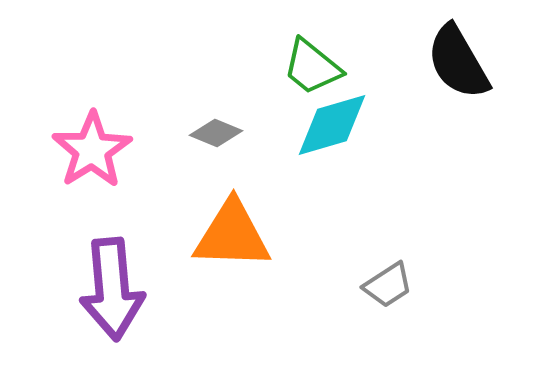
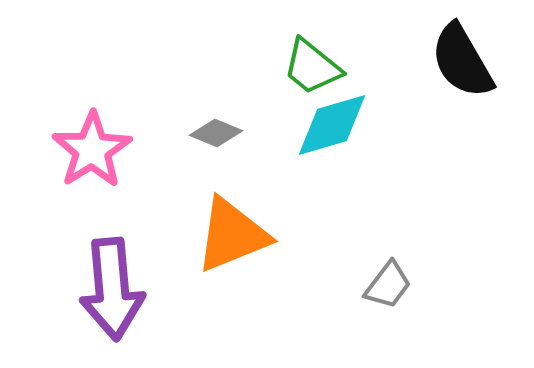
black semicircle: moved 4 px right, 1 px up
orange triangle: rotated 24 degrees counterclockwise
gray trapezoid: rotated 20 degrees counterclockwise
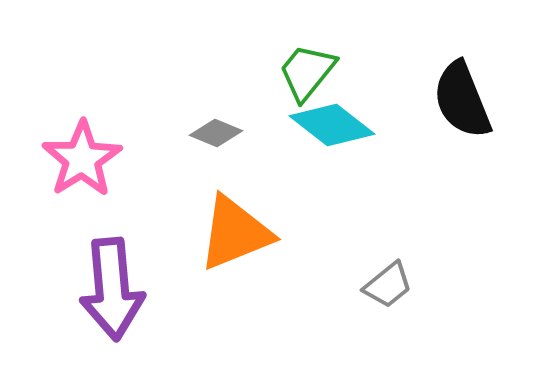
black semicircle: moved 39 px down; rotated 8 degrees clockwise
green trapezoid: moved 5 px left, 5 px down; rotated 90 degrees clockwise
cyan diamond: rotated 54 degrees clockwise
pink star: moved 10 px left, 9 px down
orange triangle: moved 3 px right, 2 px up
gray trapezoid: rotated 14 degrees clockwise
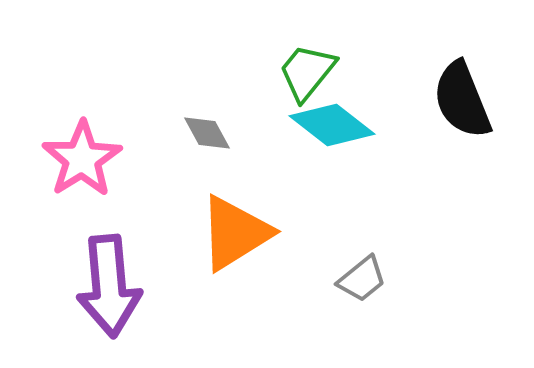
gray diamond: moved 9 px left; rotated 39 degrees clockwise
orange triangle: rotated 10 degrees counterclockwise
gray trapezoid: moved 26 px left, 6 px up
purple arrow: moved 3 px left, 3 px up
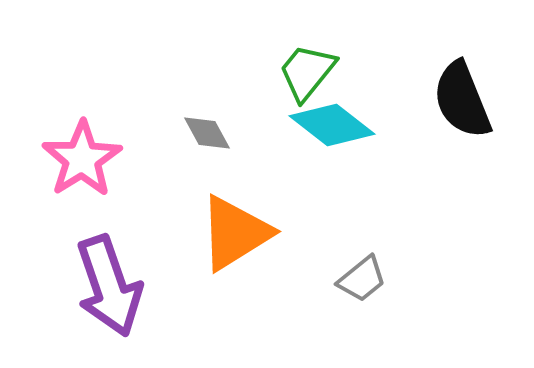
purple arrow: rotated 14 degrees counterclockwise
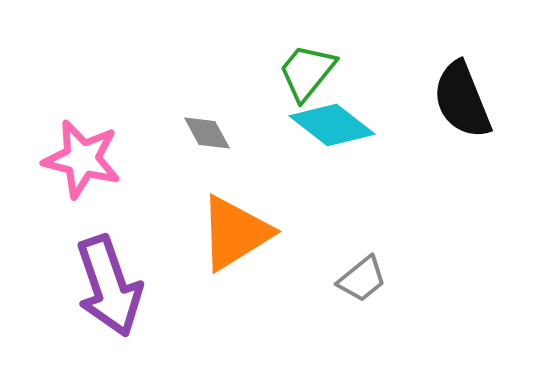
pink star: rotated 26 degrees counterclockwise
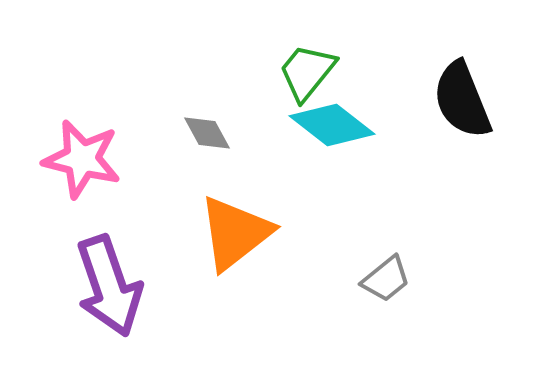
orange triangle: rotated 6 degrees counterclockwise
gray trapezoid: moved 24 px right
